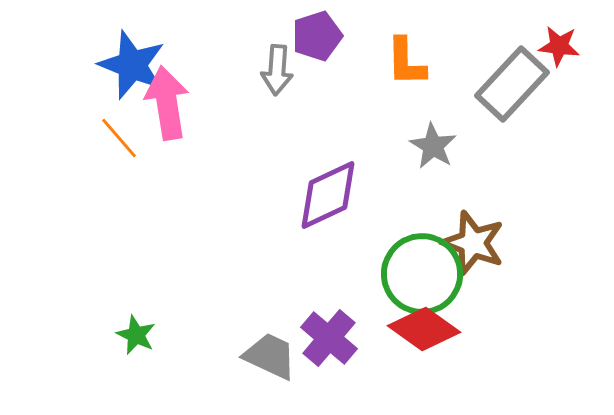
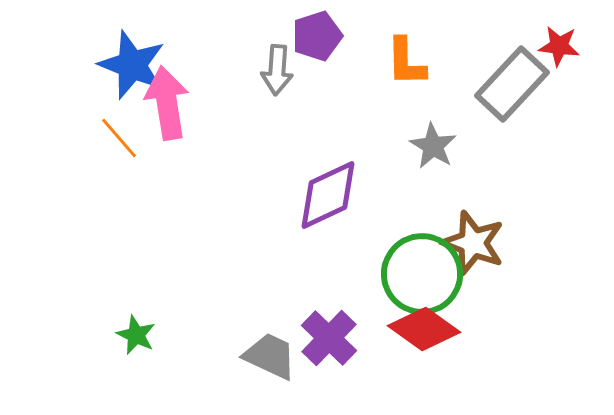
purple cross: rotated 4 degrees clockwise
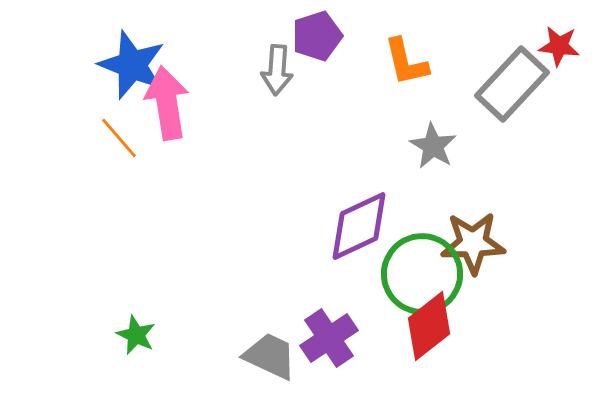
orange L-shape: rotated 12 degrees counterclockwise
purple diamond: moved 31 px right, 31 px down
brown star: rotated 22 degrees counterclockwise
red diamond: moved 5 px right, 3 px up; rotated 74 degrees counterclockwise
purple cross: rotated 12 degrees clockwise
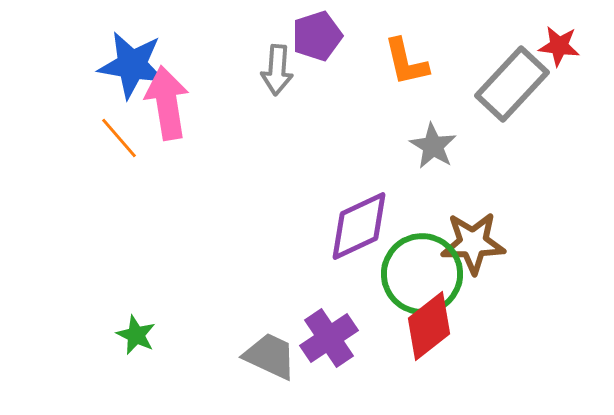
blue star: rotated 12 degrees counterclockwise
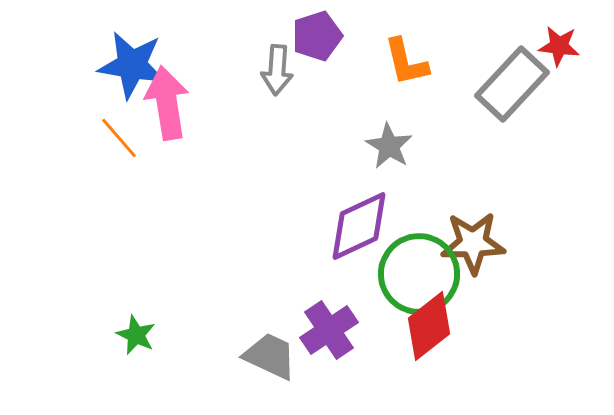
gray star: moved 44 px left
green circle: moved 3 px left
purple cross: moved 8 px up
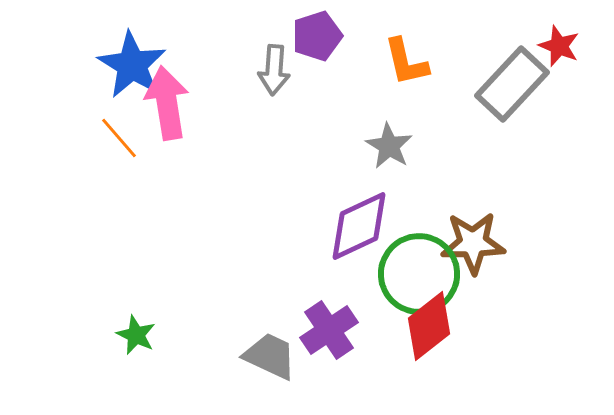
red star: rotated 15 degrees clockwise
blue star: rotated 22 degrees clockwise
gray arrow: moved 3 px left
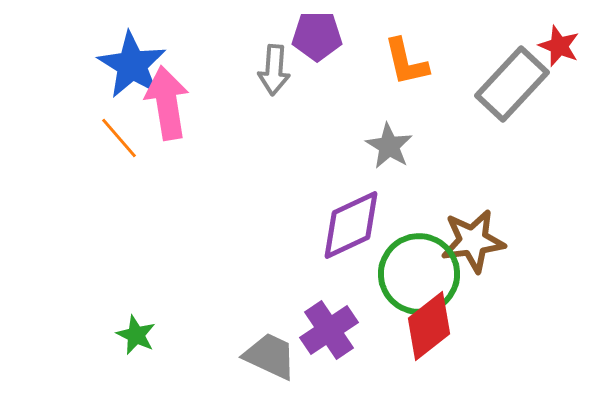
purple pentagon: rotated 18 degrees clockwise
purple diamond: moved 8 px left, 1 px up
brown star: moved 2 px up; rotated 6 degrees counterclockwise
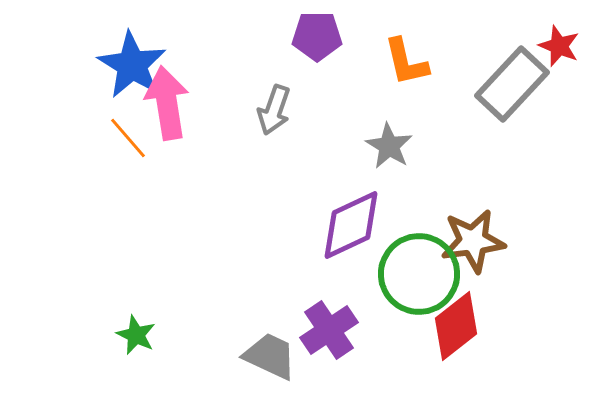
gray arrow: moved 40 px down; rotated 15 degrees clockwise
orange line: moved 9 px right
red diamond: moved 27 px right
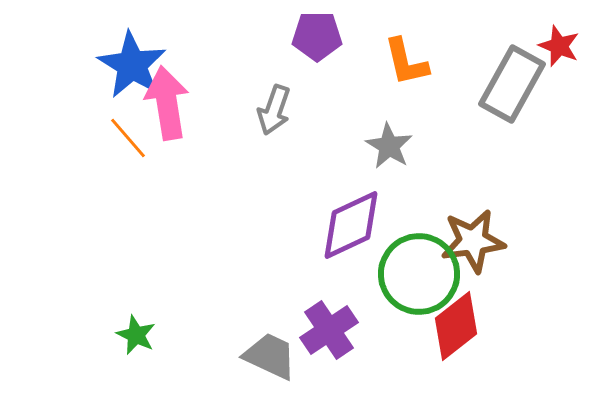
gray rectangle: rotated 14 degrees counterclockwise
